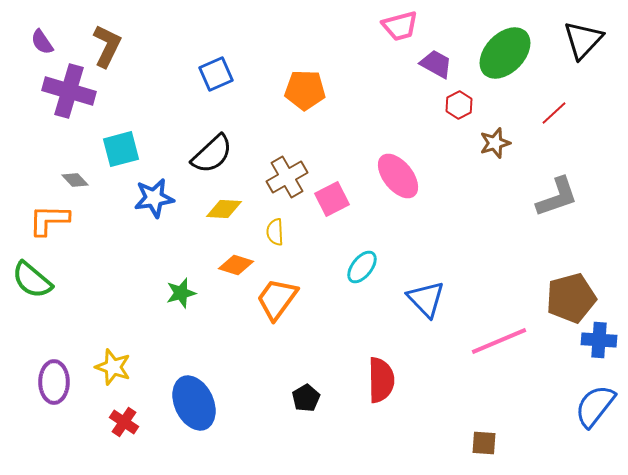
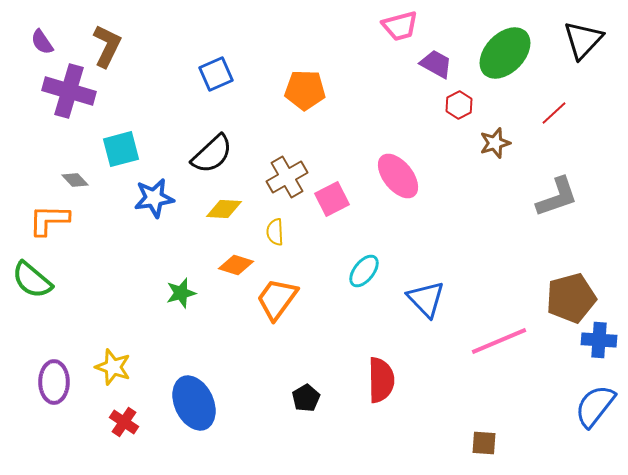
cyan ellipse: moved 2 px right, 4 px down
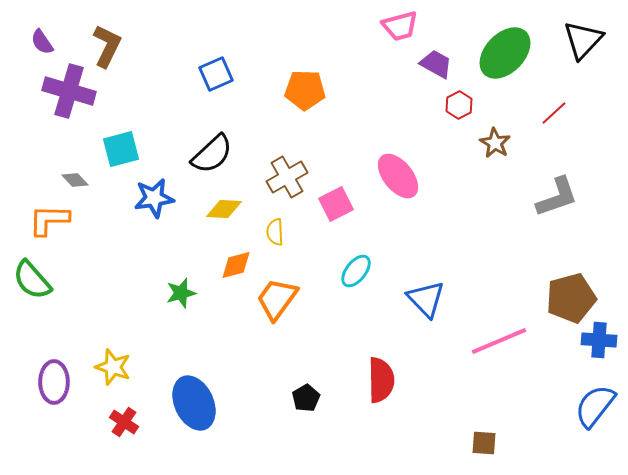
brown star: rotated 24 degrees counterclockwise
pink square: moved 4 px right, 5 px down
orange diamond: rotated 32 degrees counterclockwise
cyan ellipse: moved 8 px left
green semicircle: rotated 9 degrees clockwise
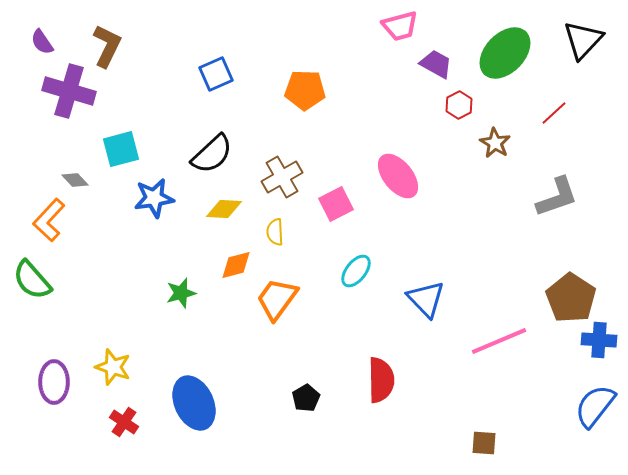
brown cross: moved 5 px left
orange L-shape: rotated 48 degrees counterclockwise
brown pentagon: rotated 24 degrees counterclockwise
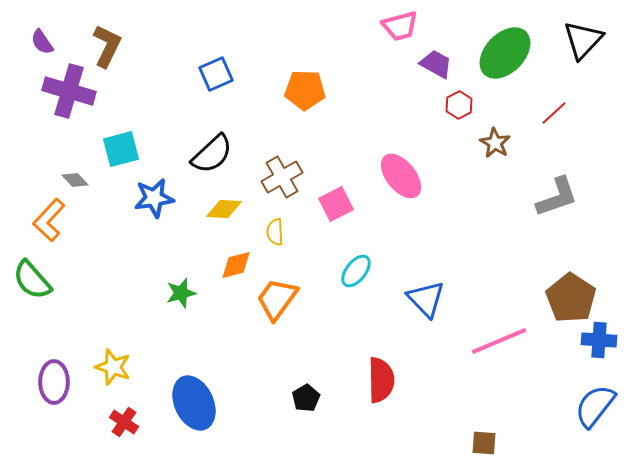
pink ellipse: moved 3 px right
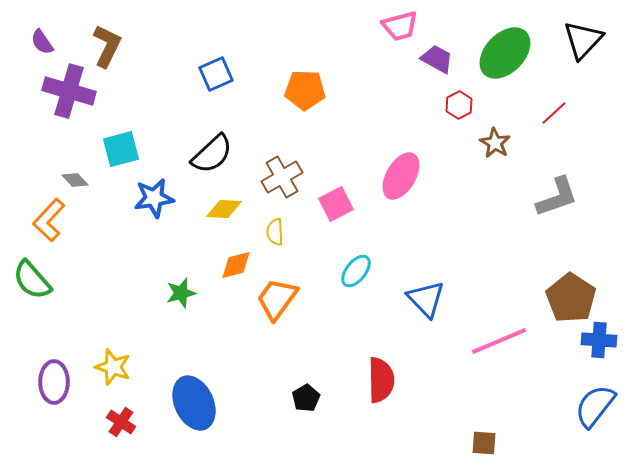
purple trapezoid: moved 1 px right, 5 px up
pink ellipse: rotated 69 degrees clockwise
red cross: moved 3 px left
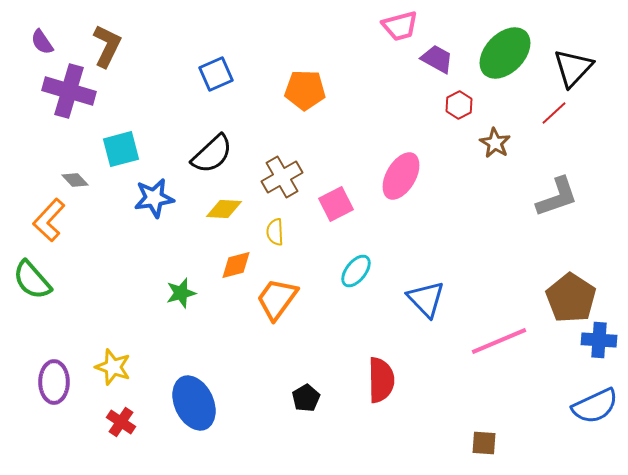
black triangle: moved 10 px left, 28 px down
blue semicircle: rotated 153 degrees counterclockwise
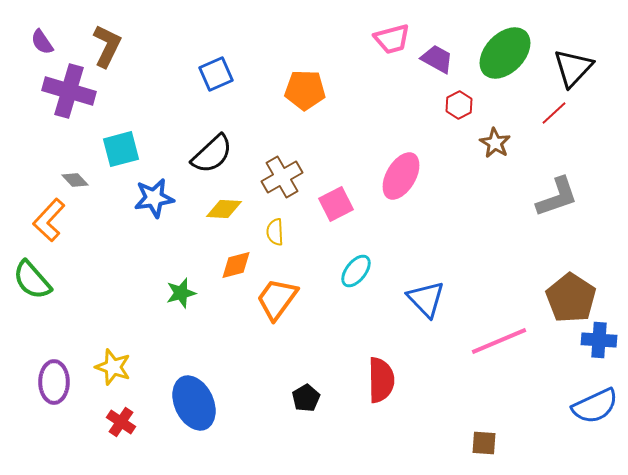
pink trapezoid: moved 8 px left, 13 px down
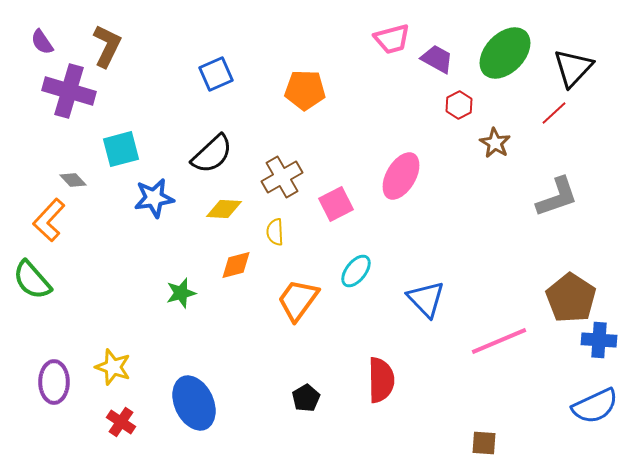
gray diamond: moved 2 px left
orange trapezoid: moved 21 px right, 1 px down
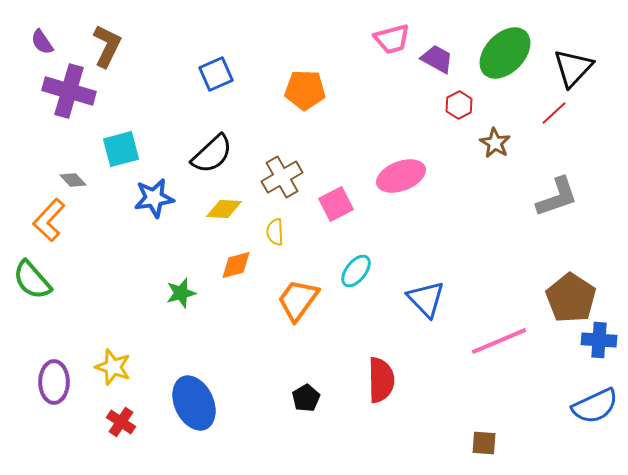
pink ellipse: rotated 39 degrees clockwise
